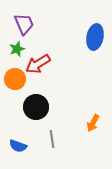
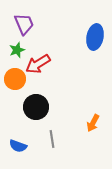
green star: moved 1 px down
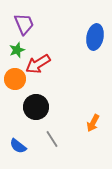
gray line: rotated 24 degrees counterclockwise
blue semicircle: rotated 18 degrees clockwise
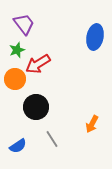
purple trapezoid: rotated 15 degrees counterclockwise
orange arrow: moved 1 px left, 1 px down
blue semicircle: rotated 72 degrees counterclockwise
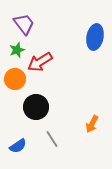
red arrow: moved 2 px right, 2 px up
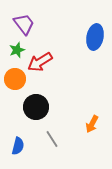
blue semicircle: rotated 42 degrees counterclockwise
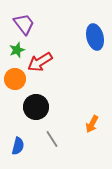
blue ellipse: rotated 25 degrees counterclockwise
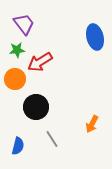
green star: rotated 14 degrees clockwise
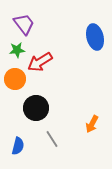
black circle: moved 1 px down
